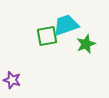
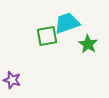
cyan trapezoid: moved 1 px right, 2 px up
green star: moved 2 px right; rotated 18 degrees counterclockwise
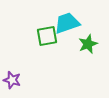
green star: rotated 18 degrees clockwise
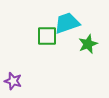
green square: rotated 10 degrees clockwise
purple star: moved 1 px right, 1 px down
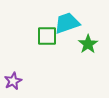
green star: rotated 12 degrees counterclockwise
purple star: rotated 30 degrees clockwise
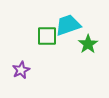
cyan trapezoid: moved 1 px right, 2 px down
purple star: moved 8 px right, 11 px up
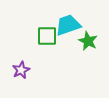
green star: moved 3 px up; rotated 12 degrees counterclockwise
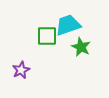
green star: moved 7 px left, 6 px down
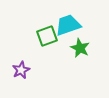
green square: rotated 20 degrees counterclockwise
green star: moved 1 px left, 1 px down
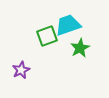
green star: rotated 18 degrees clockwise
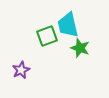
cyan trapezoid: rotated 84 degrees counterclockwise
green star: rotated 24 degrees counterclockwise
